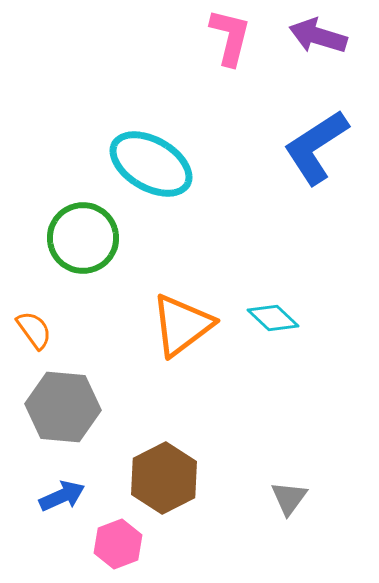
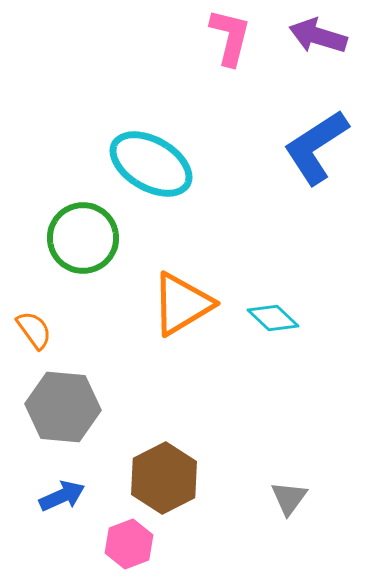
orange triangle: moved 21 px up; rotated 6 degrees clockwise
pink hexagon: moved 11 px right
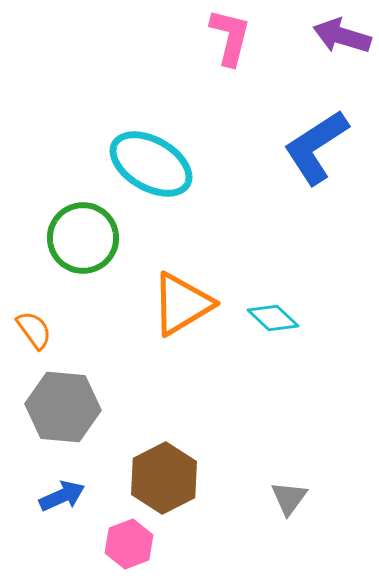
purple arrow: moved 24 px right
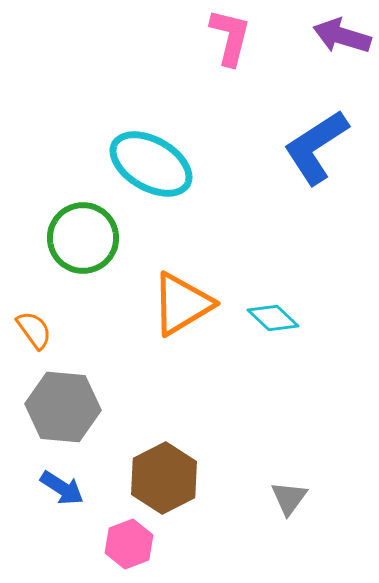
blue arrow: moved 8 px up; rotated 57 degrees clockwise
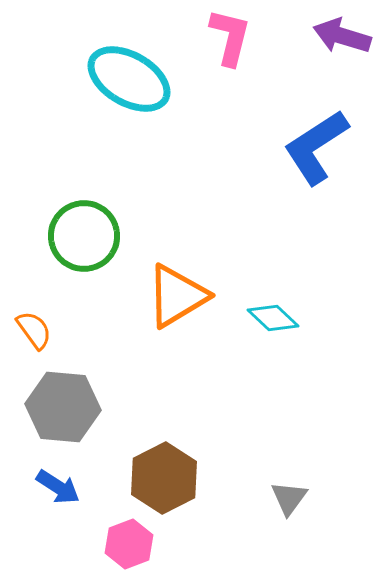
cyan ellipse: moved 22 px left, 85 px up
green circle: moved 1 px right, 2 px up
orange triangle: moved 5 px left, 8 px up
blue arrow: moved 4 px left, 1 px up
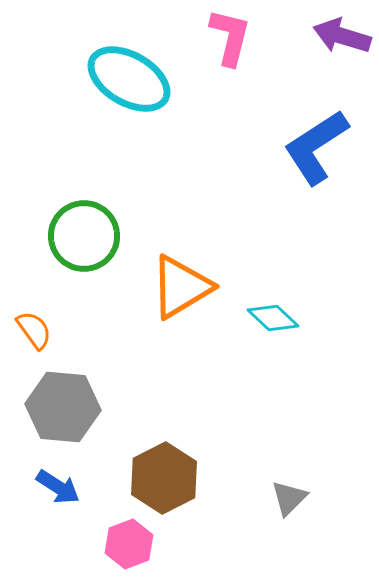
orange triangle: moved 4 px right, 9 px up
gray triangle: rotated 9 degrees clockwise
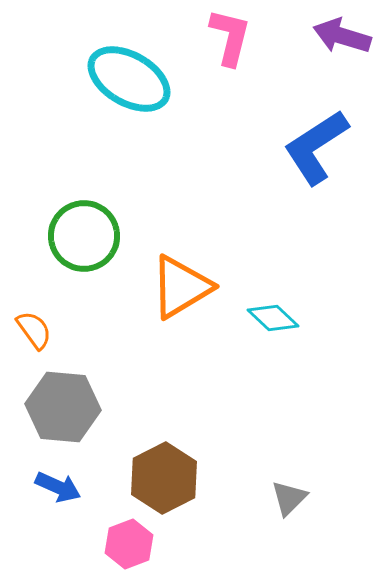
blue arrow: rotated 9 degrees counterclockwise
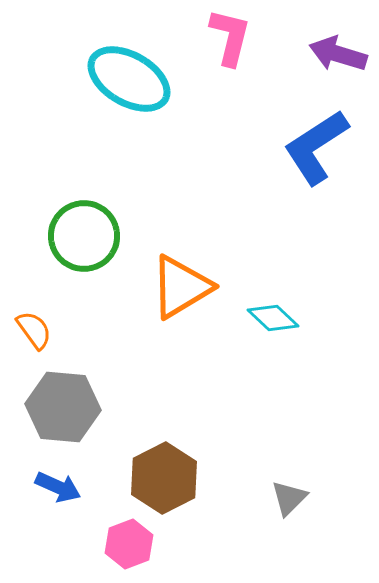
purple arrow: moved 4 px left, 18 px down
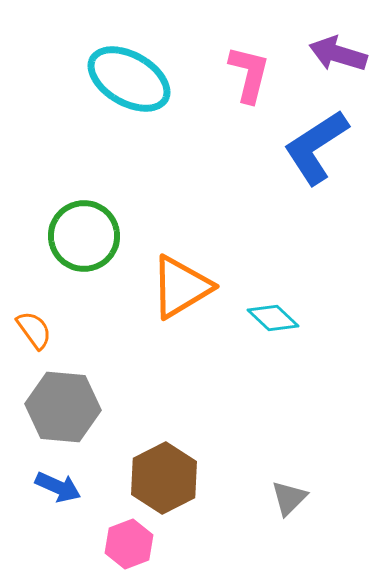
pink L-shape: moved 19 px right, 37 px down
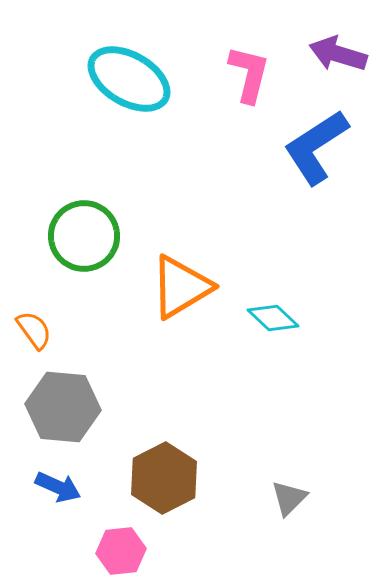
pink hexagon: moved 8 px left, 7 px down; rotated 15 degrees clockwise
